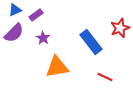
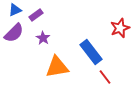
blue rectangle: moved 10 px down
red line: rotated 28 degrees clockwise
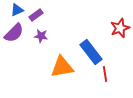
blue triangle: moved 2 px right
purple star: moved 2 px left, 2 px up; rotated 24 degrees counterclockwise
orange triangle: moved 5 px right
red line: moved 3 px up; rotated 28 degrees clockwise
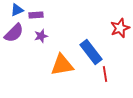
purple rectangle: rotated 32 degrees clockwise
purple star: rotated 24 degrees counterclockwise
orange triangle: moved 2 px up
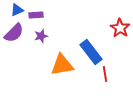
red star: rotated 18 degrees counterclockwise
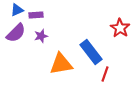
purple semicircle: moved 2 px right
orange triangle: moved 1 px left, 1 px up
red line: rotated 28 degrees clockwise
